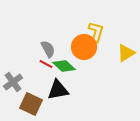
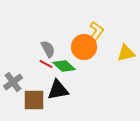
yellow L-shape: rotated 20 degrees clockwise
yellow triangle: rotated 18 degrees clockwise
brown square: moved 3 px right, 4 px up; rotated 25 degrees counterclockwise
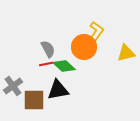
red line: rotated 40 degrees counterclockwise
gray cross: moved 4 px down
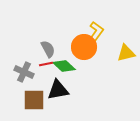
gray cross: moved 11 px right, 14 px up; rotated 30 degrees counterclockwise
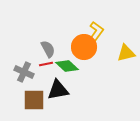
green diamond: moved 3 px right
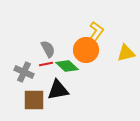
orange circle: moved 2 px right, 3 px down
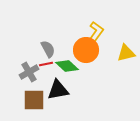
gray cross: moved 5 px right; rotated 36 degrees clockwise
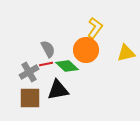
yellow L-shape: moved 1 px left, 4 px up
brown square: moved 4 px left, 2 px up
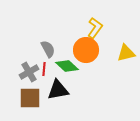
red line: moved 2 px left, 5 px down; rotated 72 degrees counterclockwise
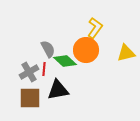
green diamond: moved 2 px left, 5 px up
